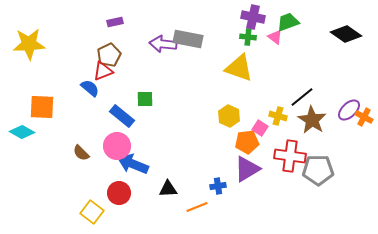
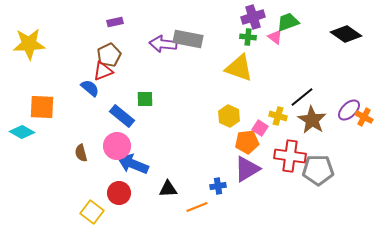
purple cross: rotated 30 degrees counterclockwise
brown semicircle: rotated 30 degrees clockwise
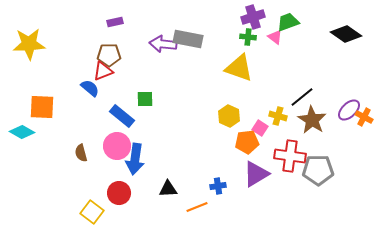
brown pentagon: rotated 25 degrees clockwise
blue arrow: moved 2 px right, 5 px up; rotated 104 degrees counterclockwise
purple triangle: moved 9 px right, 5 px down
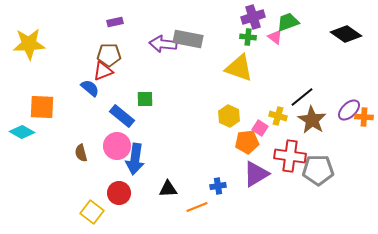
orange cross: rotated 24 degrees counterclockwise
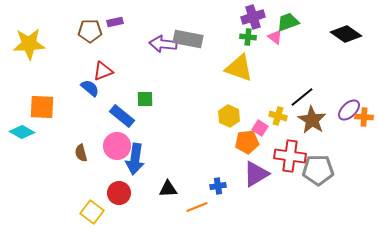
brown pentagon: moved 19 px left, 24 px up
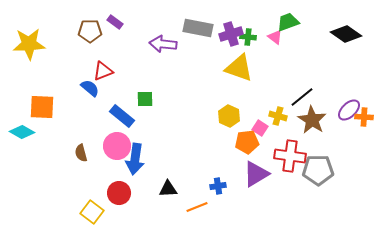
purple cross: moved 22 px left, 17 px down
purple rectangle: rotated 49 degrees clockwise
gray rectangle: moved 10 px right, 11 px up
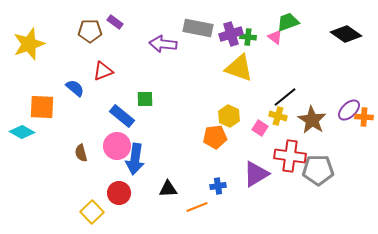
yellow star: rotated 16 degrees counterclockwise
blue semicircle: moved 15 px left
black line: moved 17 px left
orange pentagon: moved 32 px left, 5 px up
yellow square: rotated 10 degrees clockwise
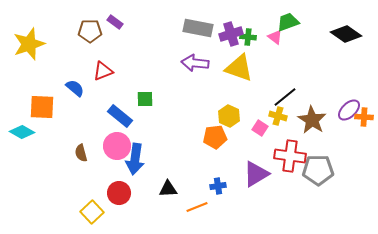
purple arrow: moved 32 px right, 19 px down
blue rectangle: moved 2 px left
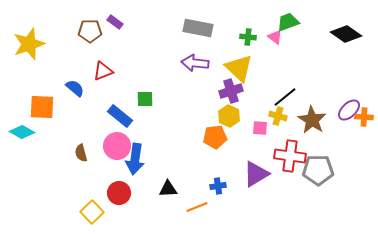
purple cross: moved 57 px down
yellow triangle: rotated 24 degrees clockwise
pink square: rotated 28 degrees counterclockwise
